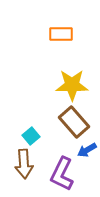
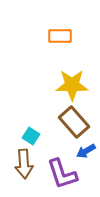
orange rectangle: moved 1 px left, 2 px down
cyan square: rotated 18 degrees counterclockwise
blue arrow: moved 1 px left, 1 px down
purple L-shape: rotated 44 degrees counterclockwise
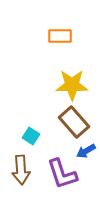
brown arrow: moved 3 px left, 6 px down
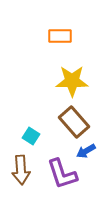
yellow star: moved 4 px up
